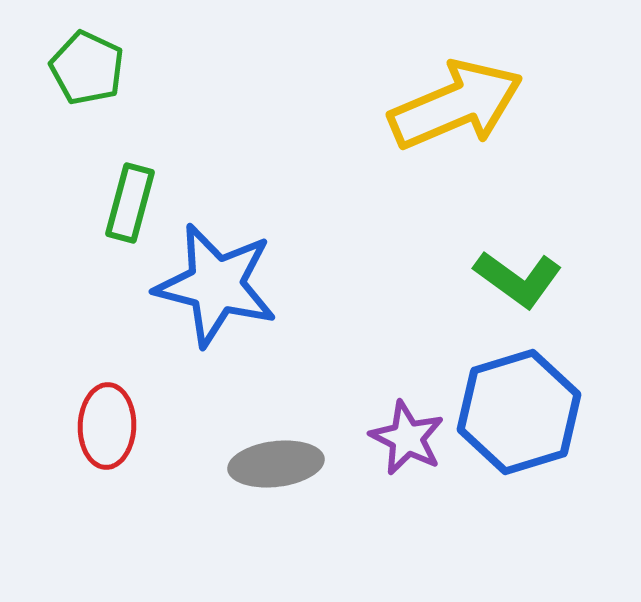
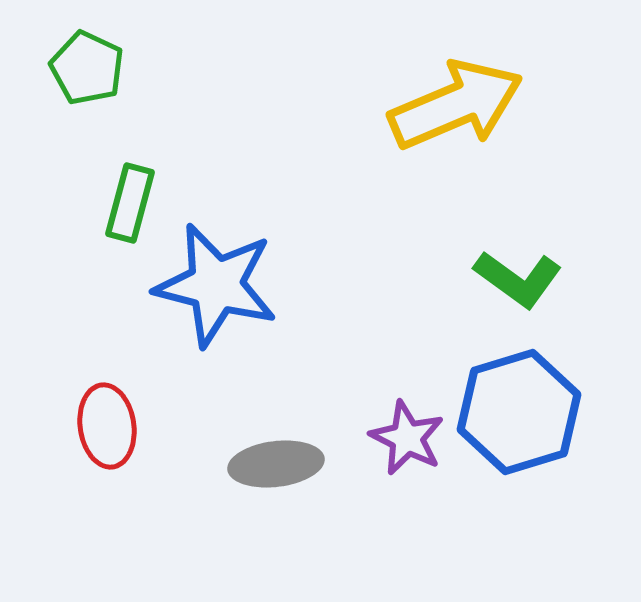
red ellipse: rotated 10 degrees counterclockwise
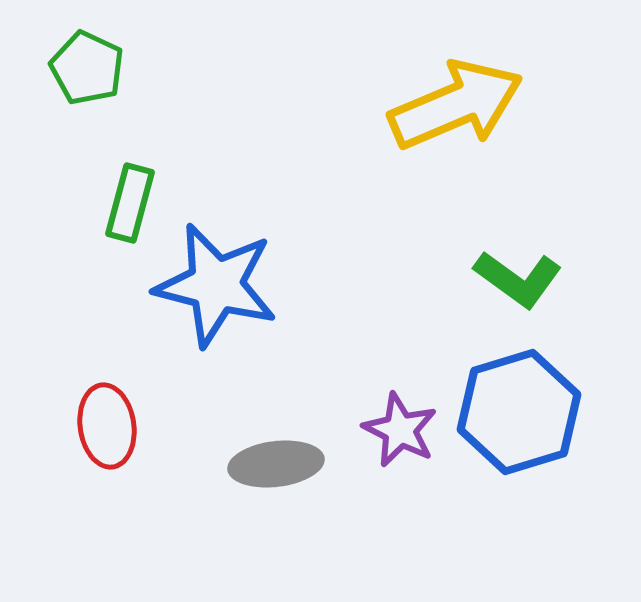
purple star: moved 7 px left, 8 px up
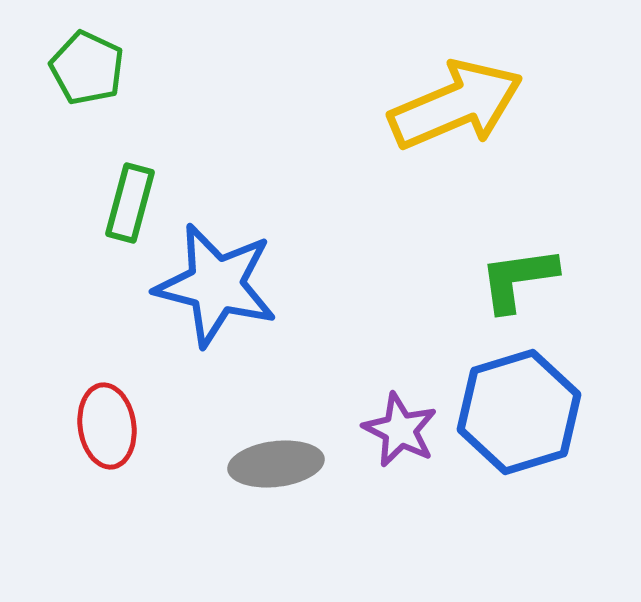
green L-shape: rotated 136 degrees clockwise
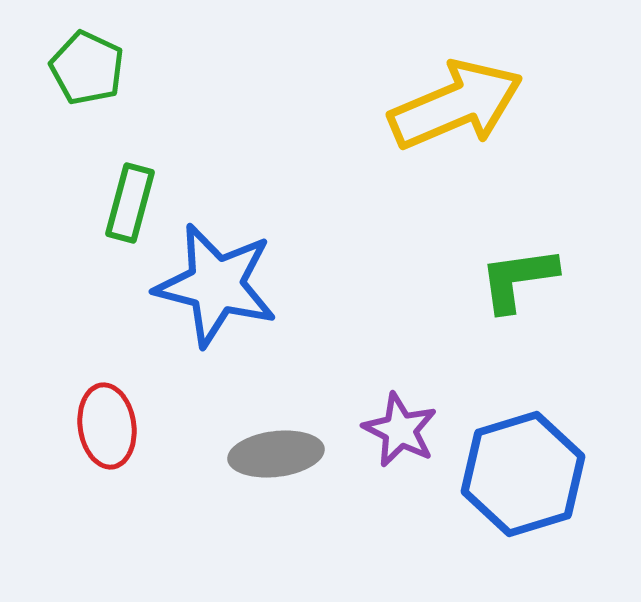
blue hexagon: moved 4 px right, 62 px down
gray ellipse: moved 10 px up
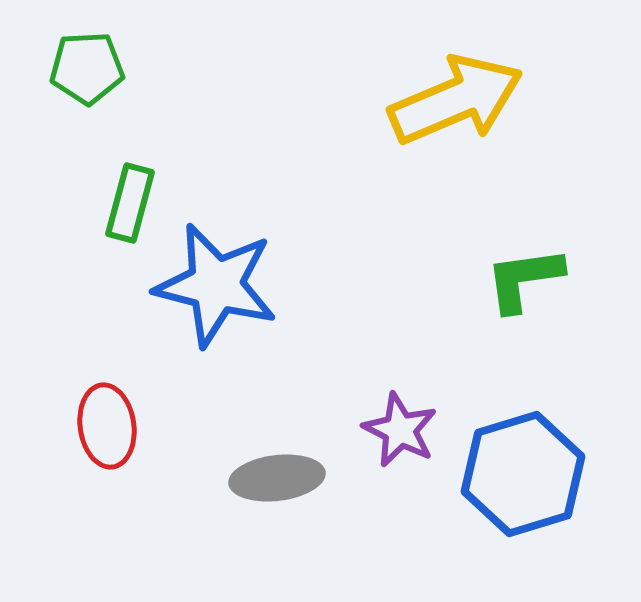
green pentagon: rotated 28 degrees counterclockwise
yellow arrow: moved 5 px up
green L-shape: moved 6 px right
gray ellipse: moved 1 px right, 24 px down
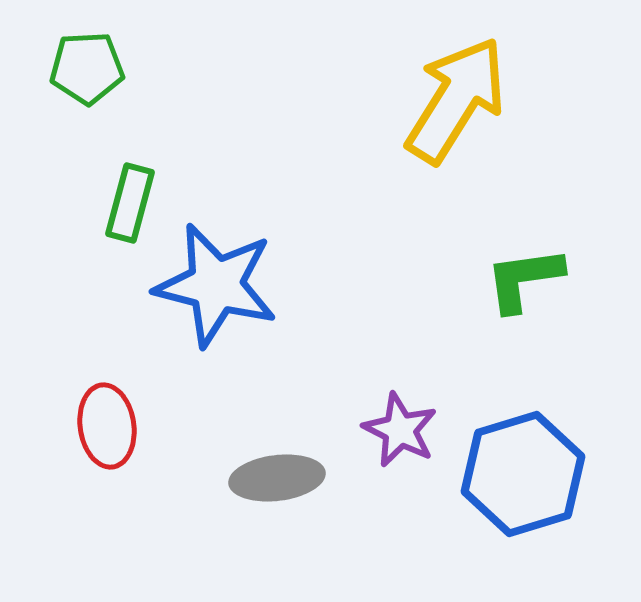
yellow arrow: rotated 35 degrees counterclockwise
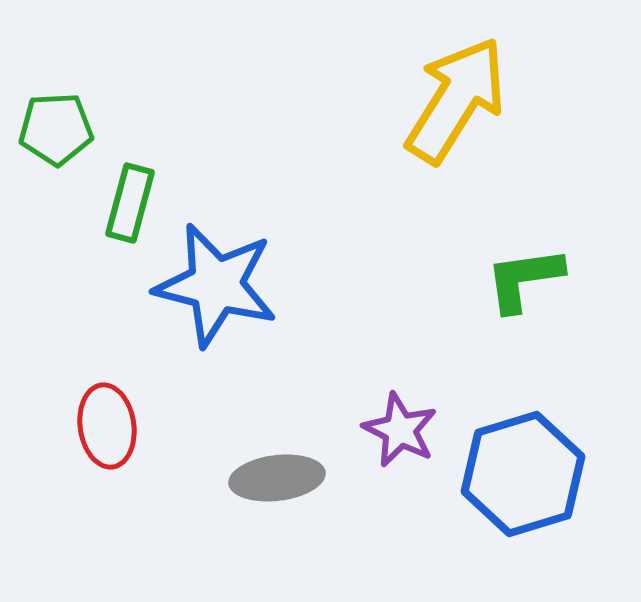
green pentagon: moved 31 px left, 61 px down
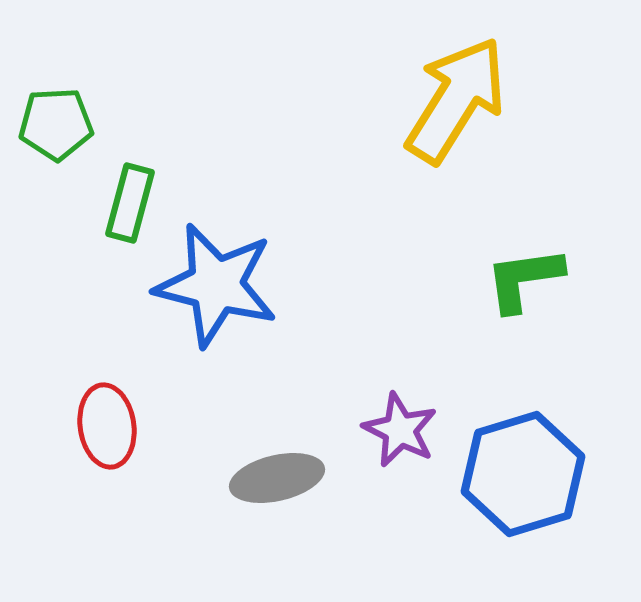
green pentagon: moved 5 px up
gray ellipse: rotated 6 degrees counterclockwise
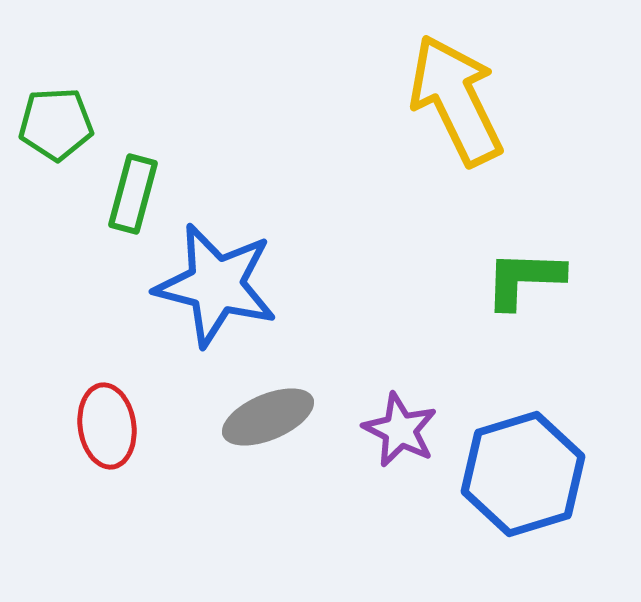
yellow arrow: rotated 58 degrees counterclockwise
green rectangle: moved 3 px right, 9 px up
green L-shape: rotated 10 degrees clockwise
gray ellipse: moved 9 px left, 61 px up; rotated 10 degrees counterclockwise
